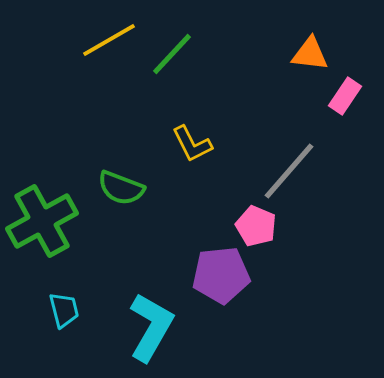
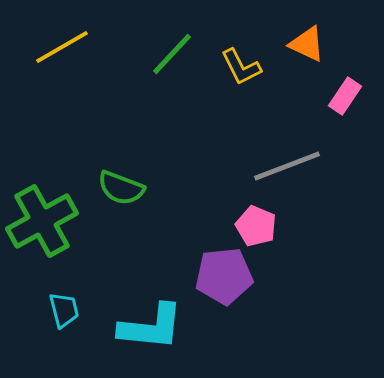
yellow line: moved 47 px left, 7 px down
orange triangle: moved 3 px left, 10 px up; rotated 18 degrees clockwise
yellow L-shape: moved 49 px right, 77 px up
gray line: moved 2 px left, 5 px up; rotated 28 degrees clockwise
purple pentagon: moved 3 px right, 1 px down
cyan L-shape: rotated 66 degrees clockwise
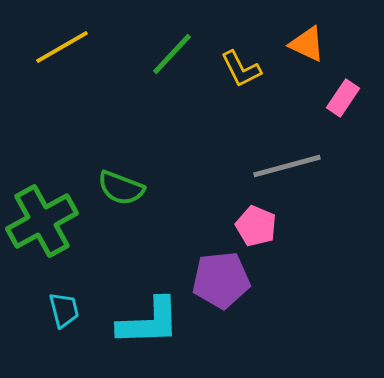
yellow L-shape: moved 2 px down
pink rectangle: moved 2 px left, 2 px down
gray line: rotated 6 degrees clockwise
purple pentagon: moved 3 px left, 4 px down
cyan L-shape: moved 2 px left, 5 px up; rotated 8 degrees counterclockwise
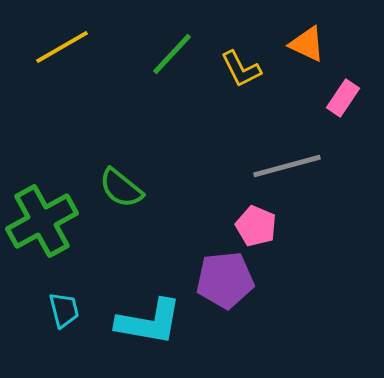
green semicircle: rotated 18 degrees clockwise
purple pentagon: moved 4 px right
cyan L-shape: rotated 12 degrees clockwise
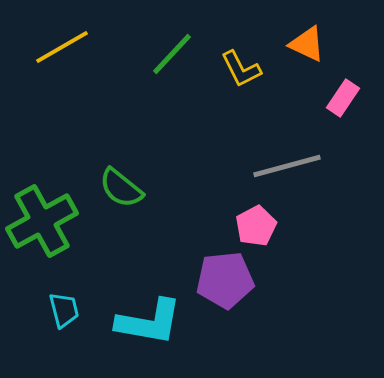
pink pentagon: rotated 21 degrees clockwise
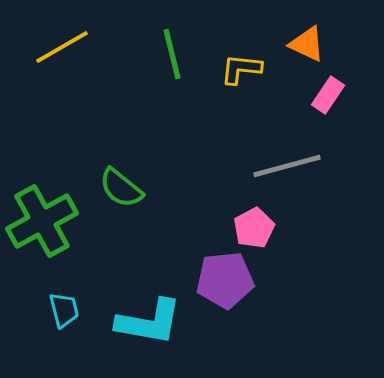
green line: rotated 57 degrees counterclockwise
yellow L-shape: rotated 123 degrees clockwise
pink rectangle: moved 15 px left, 3 px up
pink pentagon: moved 2 px left, 2 px down
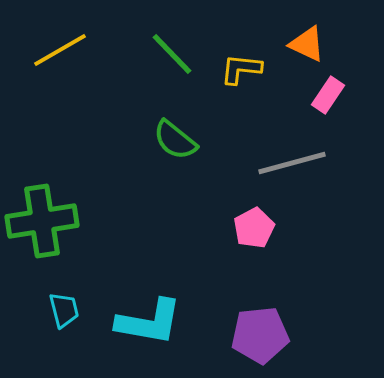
yellow line: moved 2 px left, 3 px down
green line: rotated 30 degrees counterclockwise
gray line: moved 5 px right, 3 px up
green semicircle: moved 54 px right, 48 px up
green cross: rotated 20 degrees clockwise
purple pentagon: moved 35 px right, 55 px down
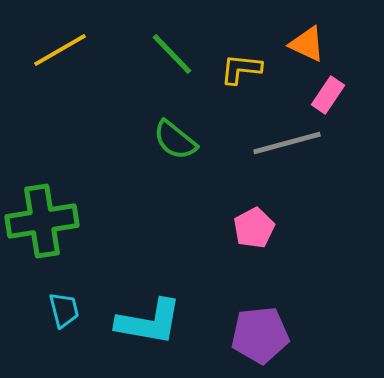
gray line: moved 5 px left, 20 px up
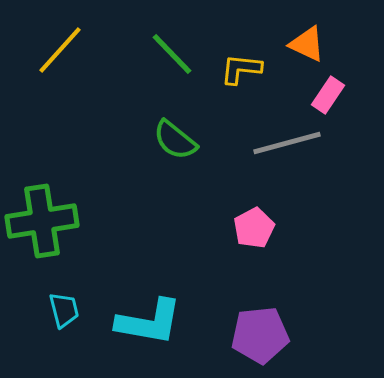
yellow line: rotated 18 degrees counterclockwise
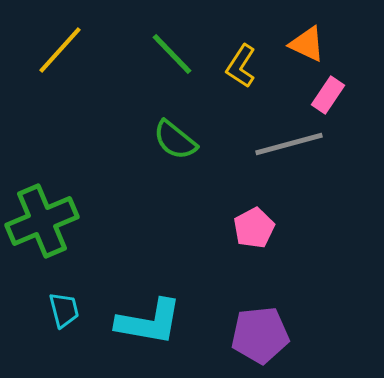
yellow L-shape: moved 3 px up; rotated 63 degrees counterclockwise
gray line: moved 2 px right, 1 px down
green cross: rotated 14 degrees counterclockwise
